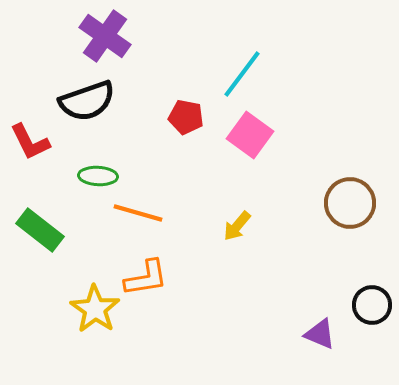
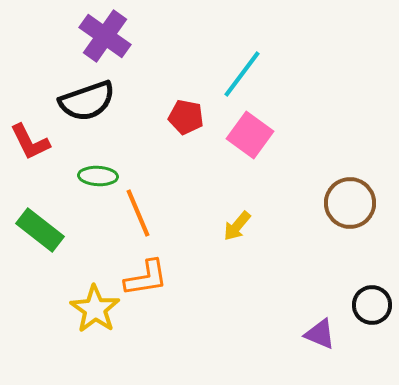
orange line: rotated 51 degrees clockwise
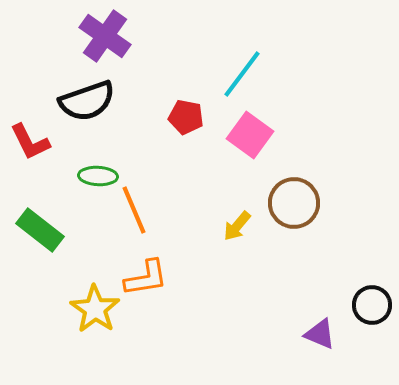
brown circle: moved 56 px left
orange line: moved 4 px left, 3 px up
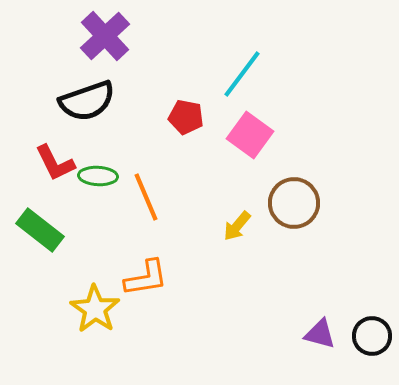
purple cross: rotated 12 degrees clockwise
red L-shape: moved 25 px right, 21 px down
orange line: moved 12 px right, 13 px up
black circle: moved 31 px down
purple triangle: rotated 8 degrees counterclockwise
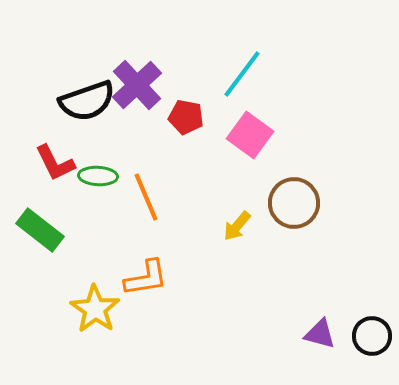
purple cross: moved 32 px right, 49 px down
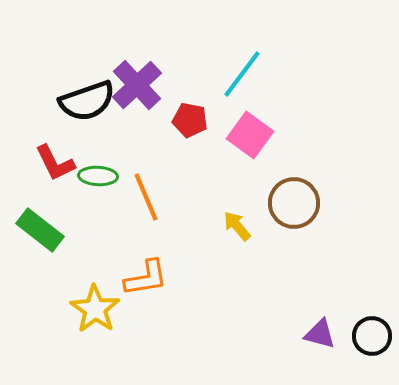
red pentagon: moved 4 px right, 3 px down
yellow arrow: rotated 100 degrees clockwise
